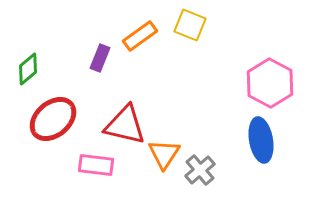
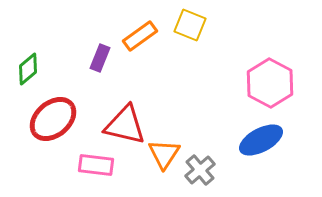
blue ellipse: rotated 72 degrees clockwise
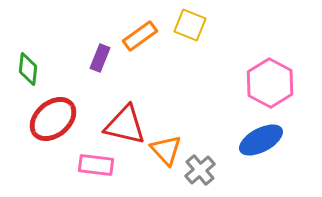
green diamond: rotated 44 degrees counterclockwise
orange triangle: moved 2 px right, 4 px up; rotated 16 degrees counterclockwise
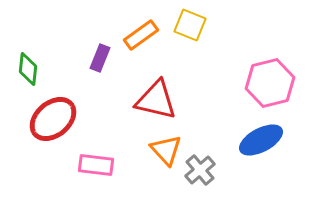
orange rectangle: moved 1 px right, 1 px up
pink hexagon: rotated 18 degrees clockwise
red triangle: moved 31 px right, 25 px up
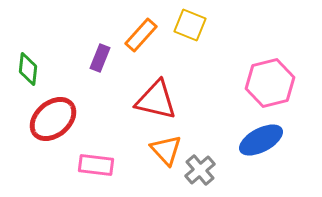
orange rectangle: rotated 12 degrees counterclockwise
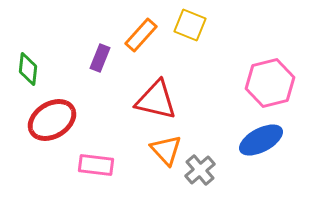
red ellipse: moved 1 px left, 1 px down; rotated 9 degrees clockwise
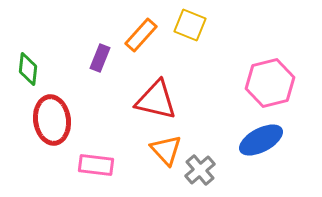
red ellipse: rotated 66 degrees counterclockwise
